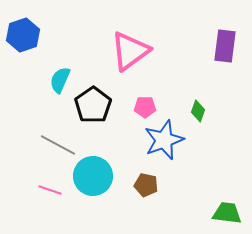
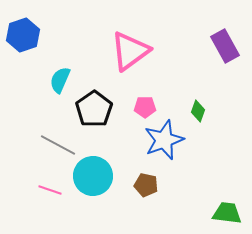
purple rectangle: rotated 36 degrees counterclockwise
black pentagon: moved 1 px right, 4 px down
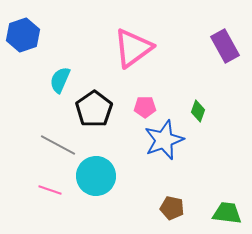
pink triangle: moved 3 px right, 3 px up
cyan circle: moved 3 px right
brown pentagon: moved 26 px right, 23 px down
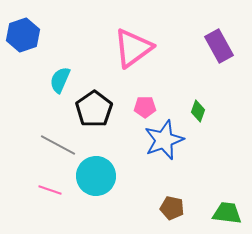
purple rectangle: moved 6 px left
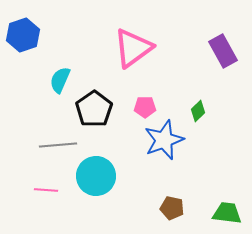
purple rectangle: moved 4 px right, 5 px down
green diamond: rotated 25 degrees clockwise
gray line: rotated 33 degrees counterclockwise
pink line: moved 4 px left; rotated 15 degrees counterclockwise
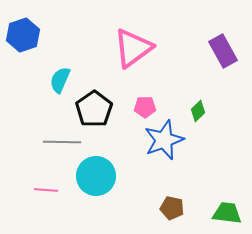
gray line: moved 4 px right, 3 px up; rotated 6 degrees clockwise
